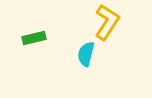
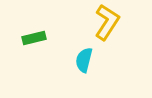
cyan semicircle: moved 2 px left, 6 px down
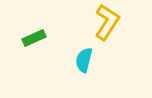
green rectangle: rotated 10 degrees counterclockwise
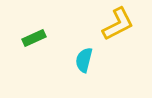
yellow L-shape: moved 11 px right, 2 px down; rotated 30 degrees clockwise
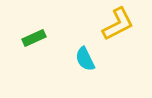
cyan semicircle: moved 1 px right, 1 px up; rotated 40 degrees counterclockwise
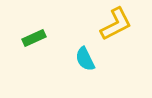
yellow L-shape: moved 2 px left
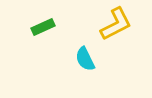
green rectangle: moved 9 px right, 11 px up
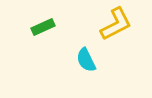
cyan semicircle: moved 1 px right, 1 px down
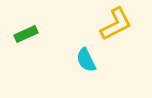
green rectangle: moved 17 px left, 7 px down
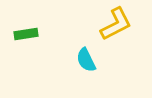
green rectangle: rotated 15 degrees clockwise
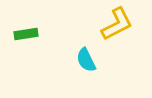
yellow L-shape: moved 1 px right
